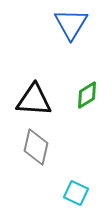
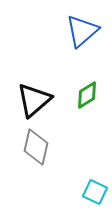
blue triangle: moved 11 px right, 7 px down; rotated 18 degrees clockwise
black triangle: rotated 45 degrees counterclockwise
cyan square: moved 19 px right, 1 px up
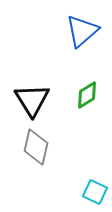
black triangle: moved 2 px left; rotated 21 degrees counterclockwise
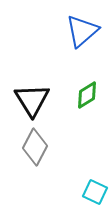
gray diamond: moved 1 px left; rotated 15 degrees clockwise
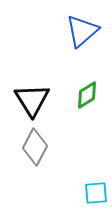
cyan square: moved 1 px right, 1 px down; rotated 30 degrees counterclockwise
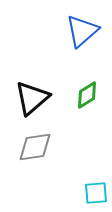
black triangle: moved 2 px up; rotated 21 degrees clockwise
gray diamond: rotated 54 degrees clockwise
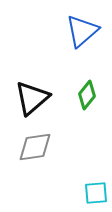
green diamond: rotated 20 degrees counterclockwise
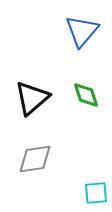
blue triangle: rotated 9 degrees counterclockwise
green diamond: moved 1 px left; rotated 56 degrees counterclockwise
gray diamond: moved 12 px down
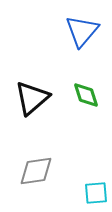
gray diamond: moved 1 px right, 12 px down
